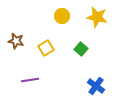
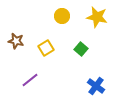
purple line: rotated 30 degrees counterclockwise
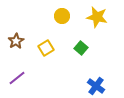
brown star: rotated 28 degrees clockwise
green square: moved 1 px up
purple line: moved 13 px left, 2 px up
